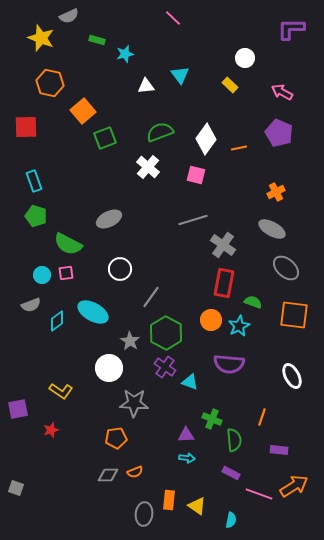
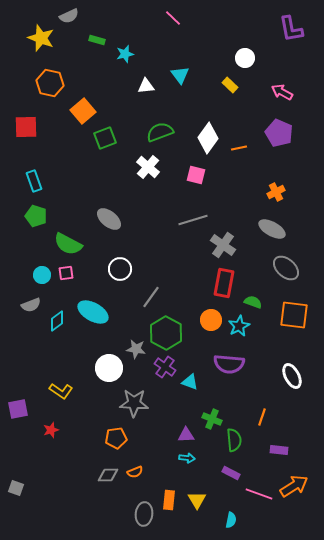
purple L-shape at (291, 29): rotated 100 degrees counterclockwise
white diamond at (206, 139): moved 2 px right, 1 px up
gray ellipse at (109, 219): rotated 65 degrees clockwise
gray star at (130, 341): moved 6 px right, 8 px down; rotated 24 degrees counterclockwise
yellow triangle at (197, 506): moved 6 px up; rotated 24 degrees clockwise
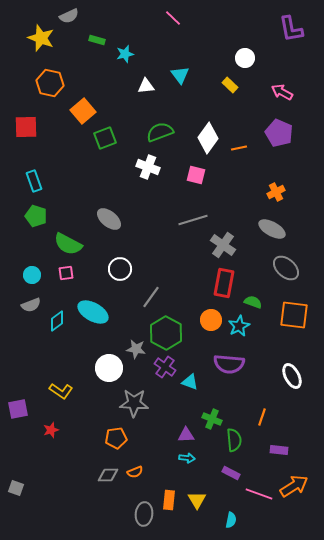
white cross at (148, 167): rotated 20 degrees counterclockwise
cyan circle at (42, 275): moved 10 px left
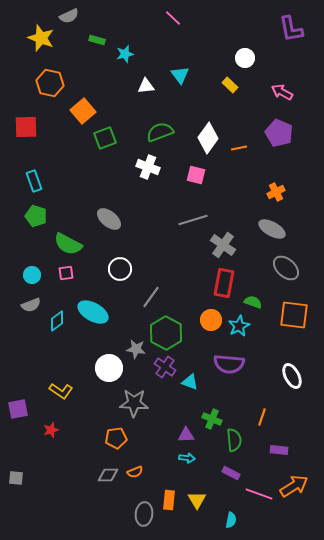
gray square at (16, 488): moved 10 px up; rotated 14 degrees counterclockwise
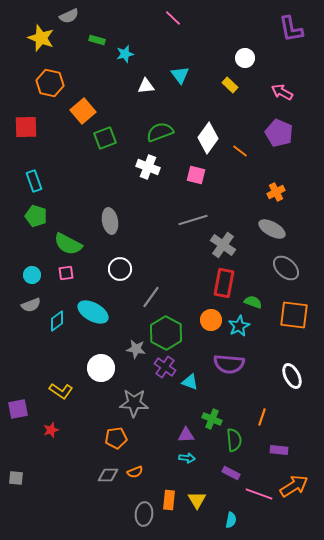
orange line at (239, 148): moved 1 px right, 3 px down; rotated 49 degrees clockwise
gray ellipse at (109, 219): moved 1 px right, 2 px down; rotated 40 degrees clockwise
white circle at (109, 368): moved 8 px left
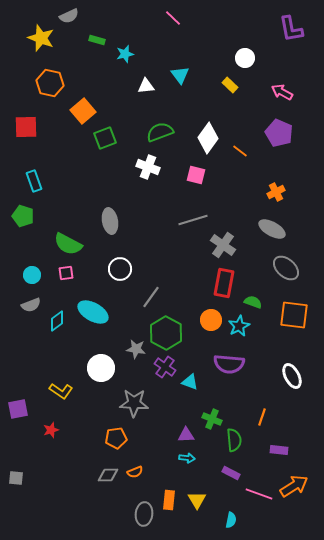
green pentagon at (36, 216): moved 13 px left
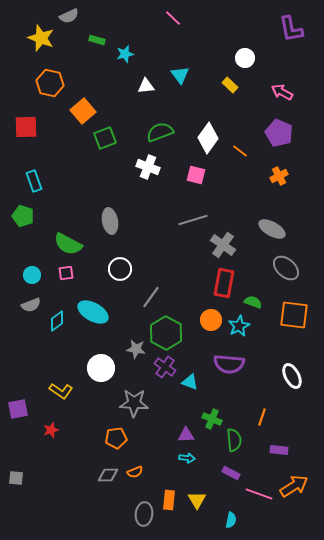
orange cross at (276, 192): moved 3 px right, 16 px up
